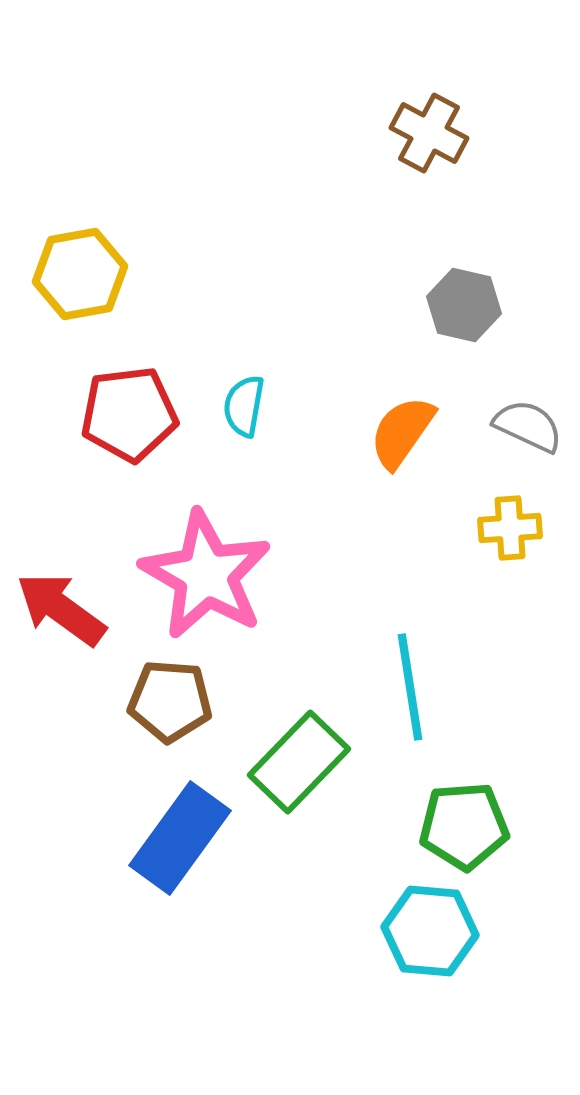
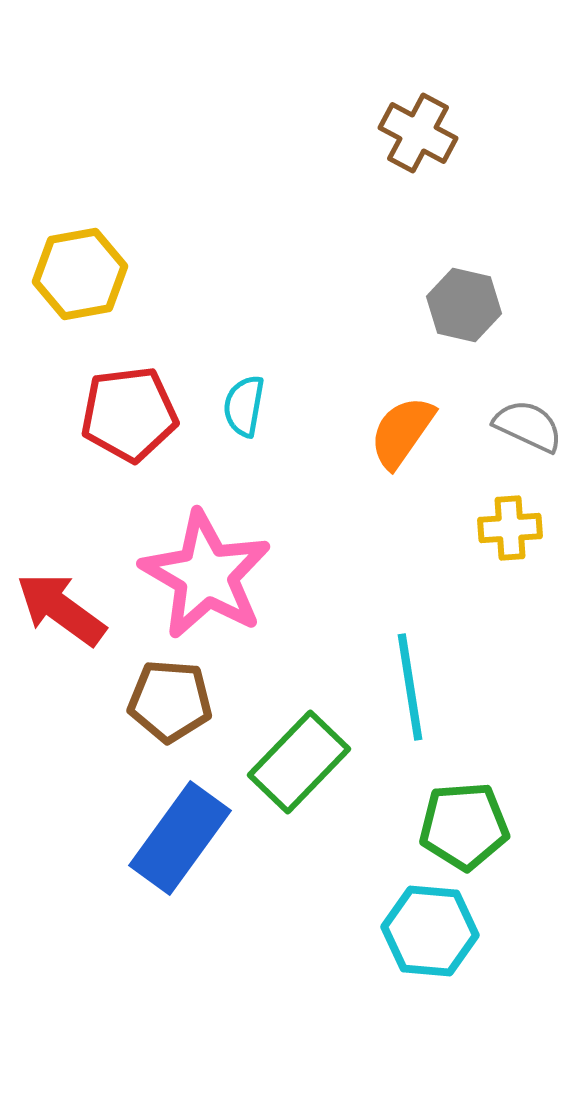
brown cross: moved 11 px left
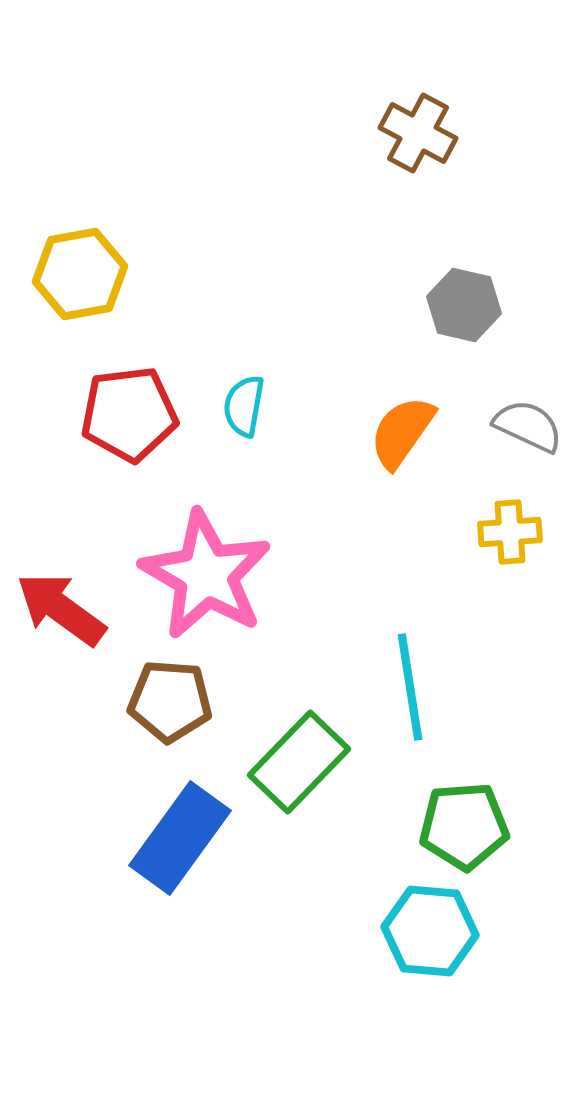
yellow cross: moved 4 px down
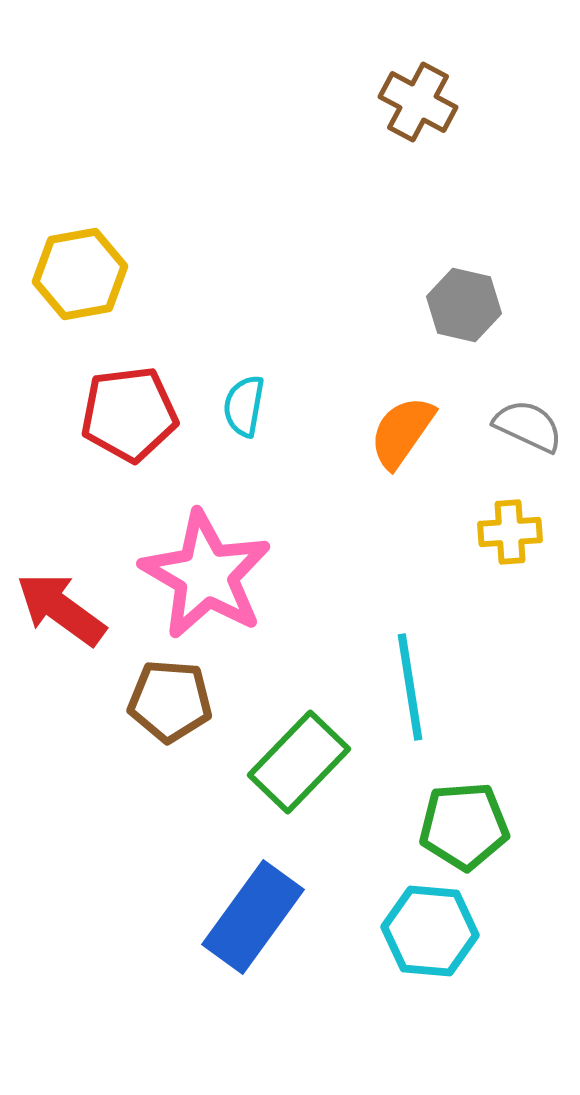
brown cross: moved 31 px up
blue rectangle: moved 73 px right, 79 px down
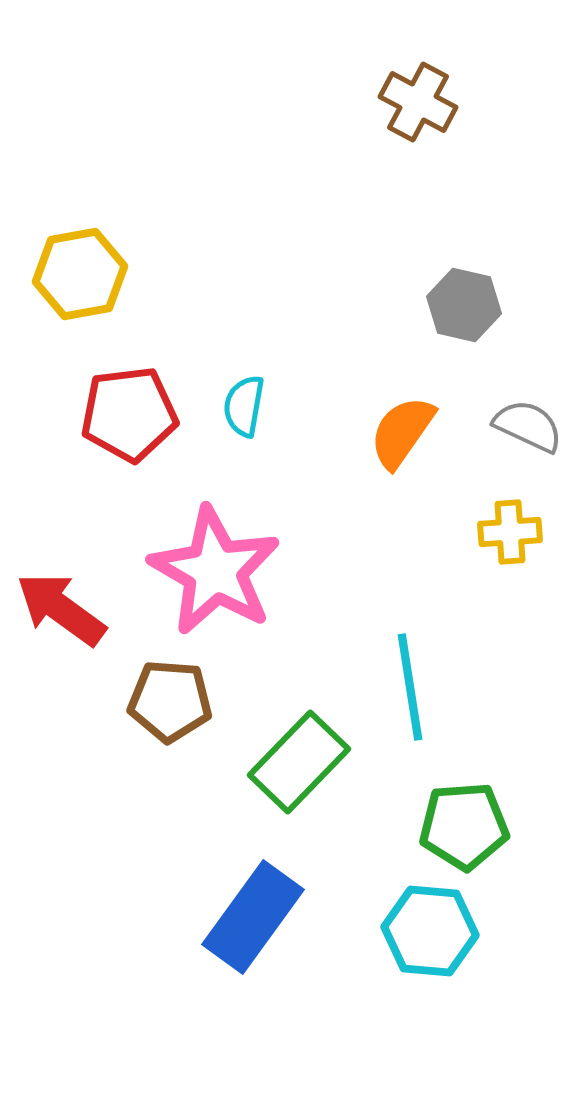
pink star: moved 9 px right, 4 px up
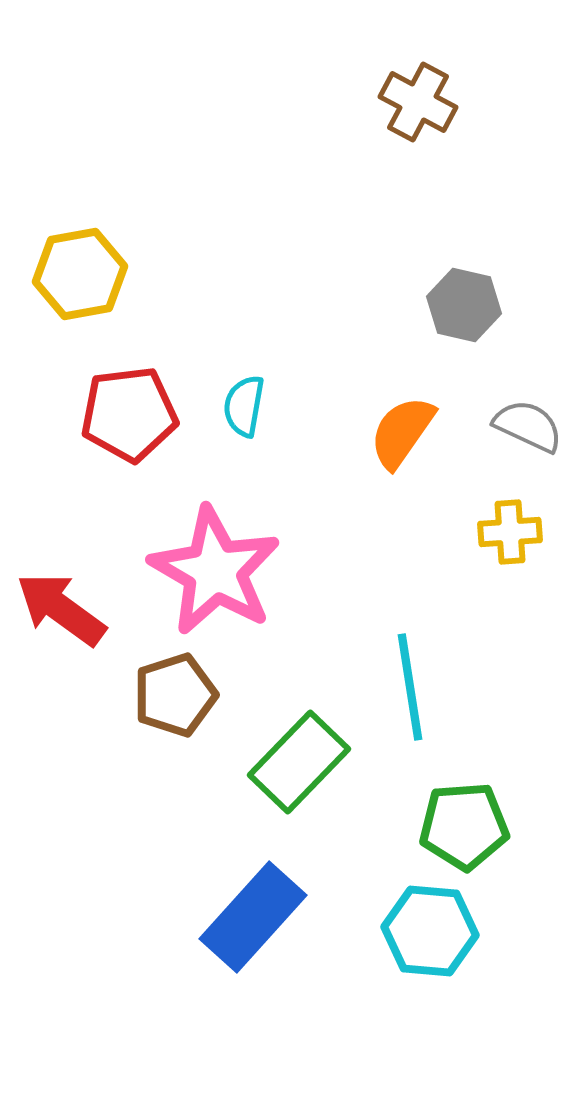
brown pentagon: moved 5 px right, 6 px up; rotated 22 degrees counterclockwise
blue rectangle: rotated 6 degrees clockwise
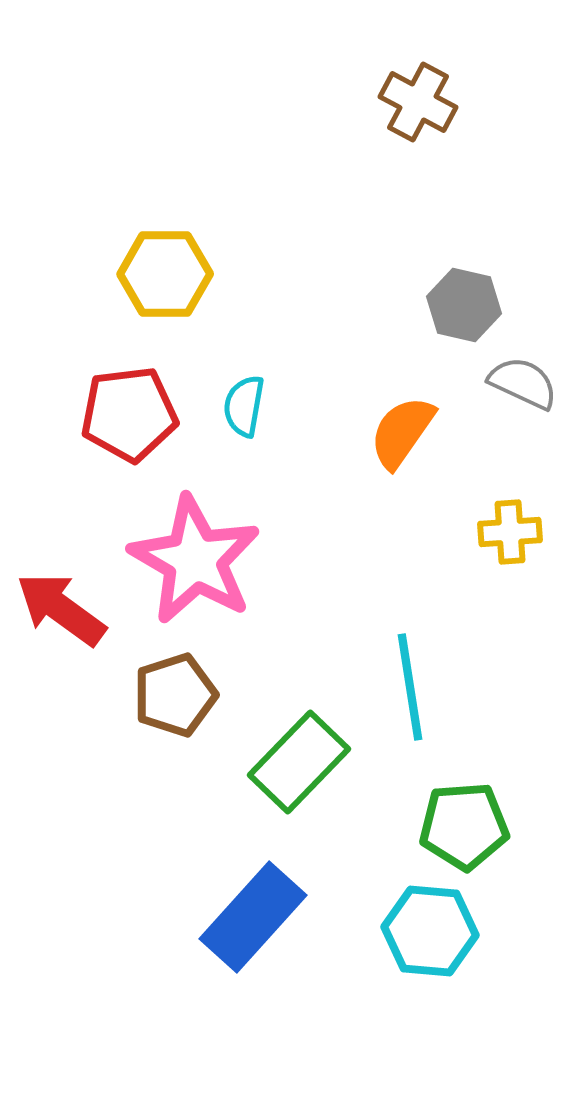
yellow hexagon: moved 85 px right; rotated 10 degrees clockwise
gray semicircle: moved 5 px left, 43 px up
pink star: moved 20 px left, 11 px up
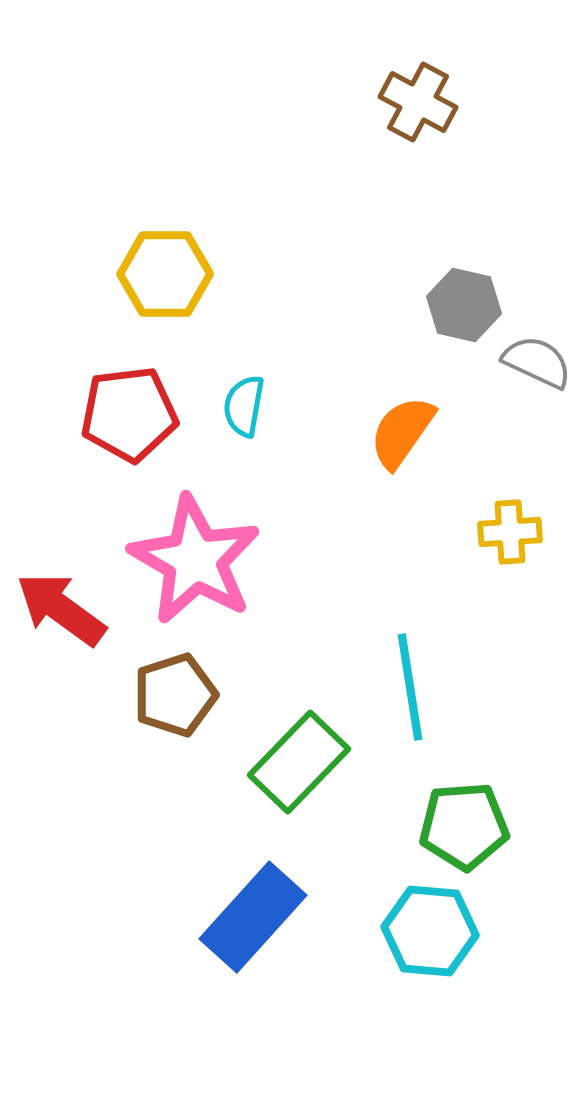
gray semicircle: moved 14 px right, 21 px up
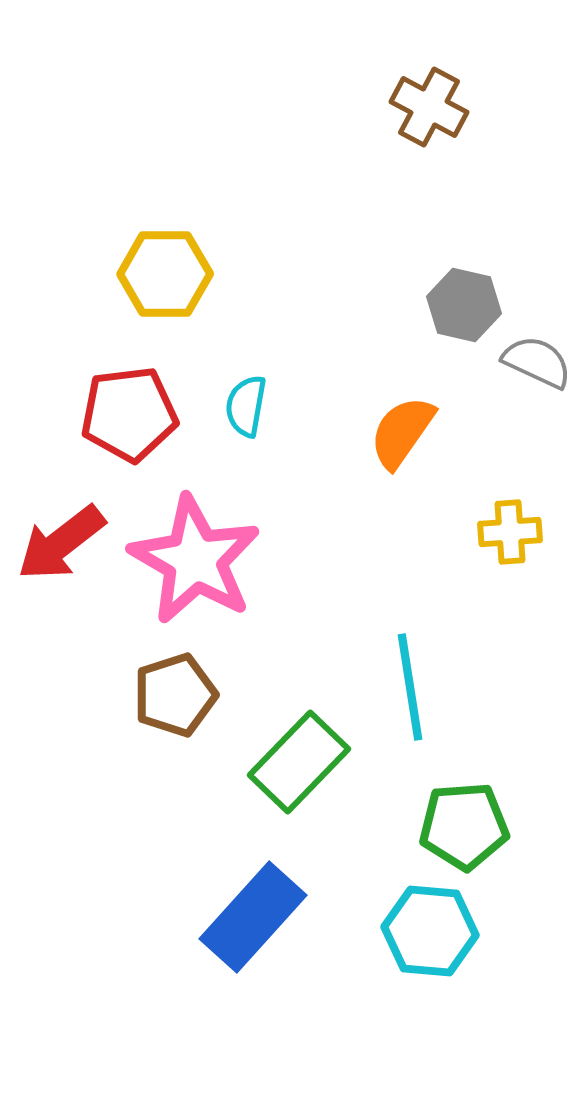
brown cross: moved 11 px right, 5 px down
cyan semicircle: moved 2 px right
red arrow: moved 66 px up; rotated 74 degrees counterclockwise
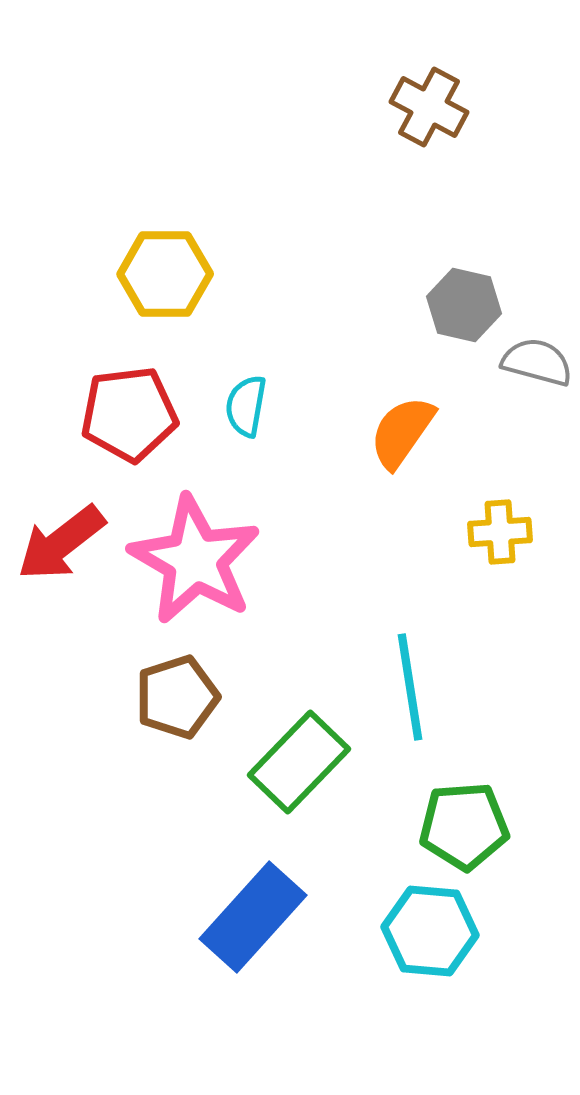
gray semicircle: rotated 10 degrees counterclockwise
yellow cross: moved 10 px left
brown pentagon: moved 2 px right, 2 px down
